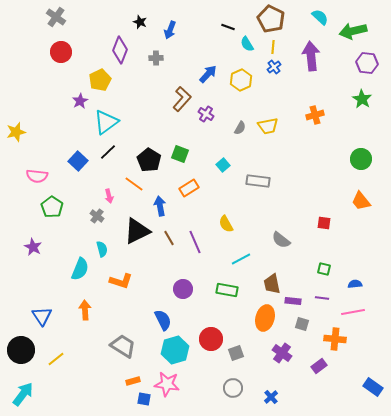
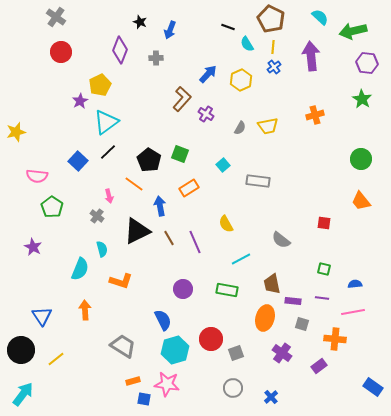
yellow pentagon at (100, 80): moved 5 px down
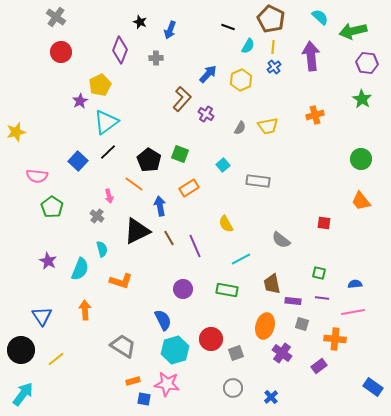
cyan semicircle at (247, 44): moved 1 px right, 2 px down; rotated 119 degrees counterclockwise
purple line at (195, 242): moved 4 px down
purple star at (33, 247): moved 15 px right, 14 px down
green square at (324, 269): moved 5 px left, 4 px down
orange ellipse at (265, 318): moved 8 px down
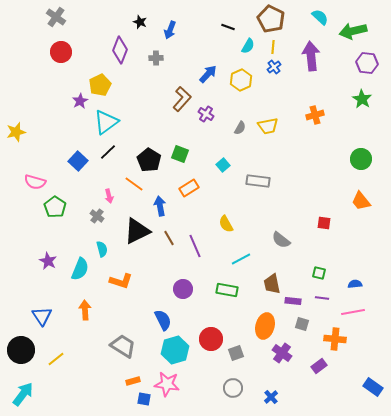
pink semicircle at (37, 176): moved 2 px left, 6 px down; rotated 10 degrees clockwise
green pentagon at (52, 207): moved 3 px right
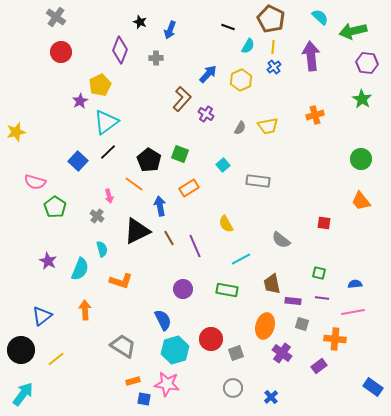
blue triangle at (42, 316): rotated 25 degrees clockwise
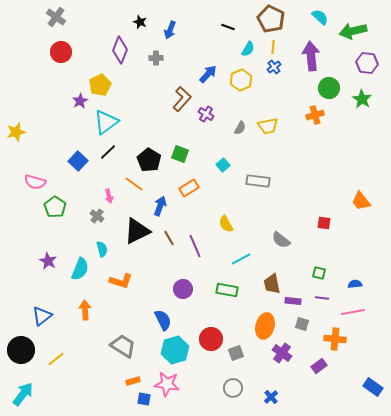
cyan semicircle at (248, 46): moved 3 px down
green circle at (361, 159): moved 32 px left, 71 px up
blue arrow at (160, 206): rotated 30 degrees clockwise
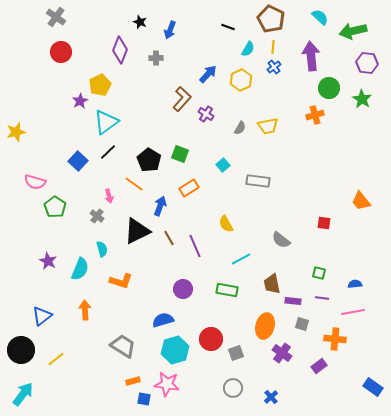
blue semicircle at (163, 320): rotated 80 degrees counterclockwise
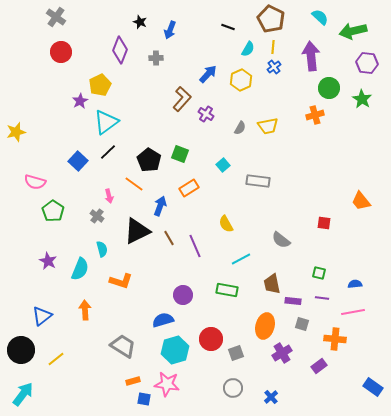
green pentagon at (55, 207): moved 2 px left, 4 px down
purple circle at (183, 289): moved 6 px down
purple cross at (282, 353): rotated 24 degrees clockwise
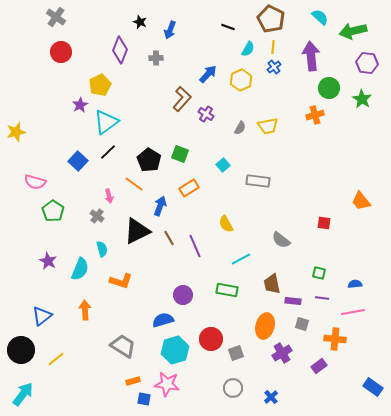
purple star at (80, 101): moved 4 px down
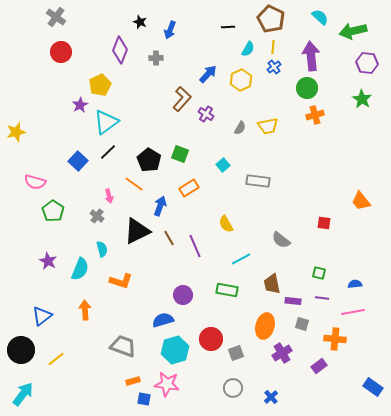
black line at (228, 27): rotated 24 degrees counterclockwise
green circle at (329, 88): moved 22 px left
gray trapezoid at (123, 346): rotated 12 degrees counterclockwise
